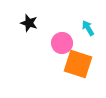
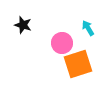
black star: moved 6 px left, 2 px down
orange square: rotated 36 degrees counterclockwise
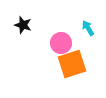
pink circle: moved 1 px left
orange square: moved 6 px left
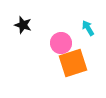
orange square: moved 1 px right, 1 px up
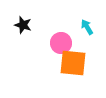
cyan arrow: moved 1 px left, 1 px up
orange square: rotated 24 degrees clockwise
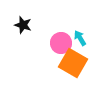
cyan arrow: moved 7 px left, 11 px down
orange square: rotated 24 degrees clockwise
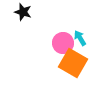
black star: moved 13 px up
pink circle: moved 2 px right
